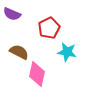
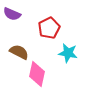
cyan star: moved 1 px right, 1 px down
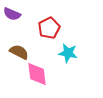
pink diamond: rotated 20 degrees counterclockwise
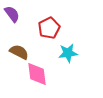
purple semicircle: rotated 150 degrees counterclockwise
cyan star: rotated 18 degrees counterclockwise
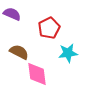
purple semicircle: rotated 30 degrees counterclockwise
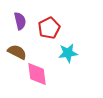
purple semicircle: moved 8 px right, 7 px down; rotated 54 degrees clockwise
brown semicircle: moved 2 px left
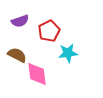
purple semicircle: rotated 84 degrees clockwise
red pentagon: moved 3 px down
brown semicircle: moved 3 px down
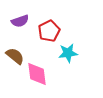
brown semicircle: moved 2 px left, 1 px down; rotated 12 degrees clockwise
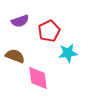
brown semicircle: rotated 18 degrees counterclockwise
pink diamond: moved 1 px right, 4 px down
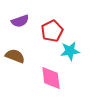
red pentagon: moved 3 px right
cyan star: moved 2 px right, 2 px up
pink diamond: moved 13 px right
